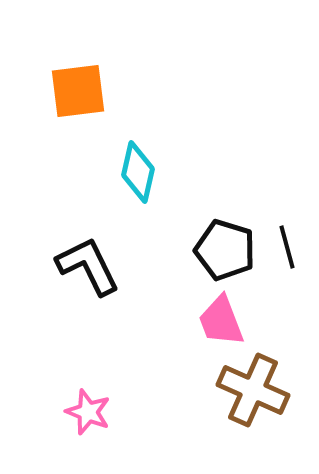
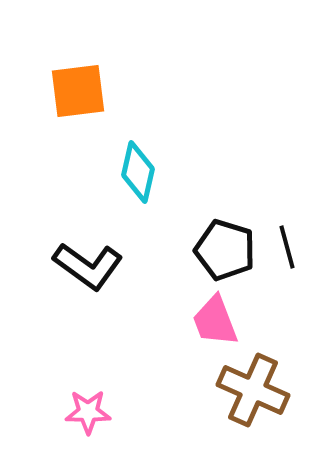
black L-shape: rotated 152 degrees clockwise
pink trapezoid: moved 6 px left
pink star: rotated 21 degrees counterclockwise
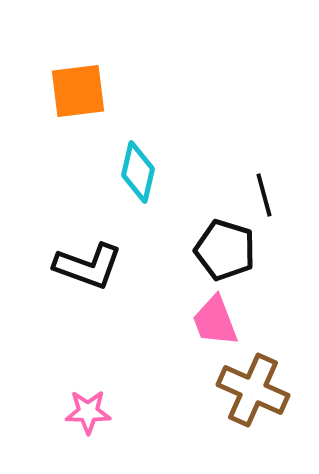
black line: moved 23 px left, 52 px up
black L-shape: rotated 16 degrees counterclockwise
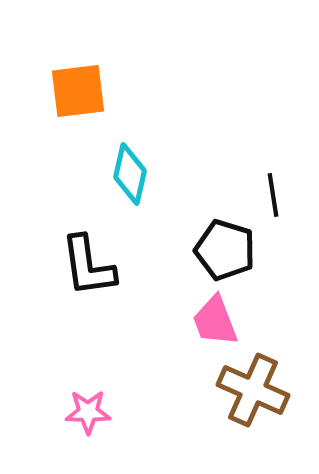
cyan diamond: moved 8 px left, 2 px down
black line: moved 9 px right; rotated 6 degrees clockwise
black L-shape: rotated 62 degrees clockwise
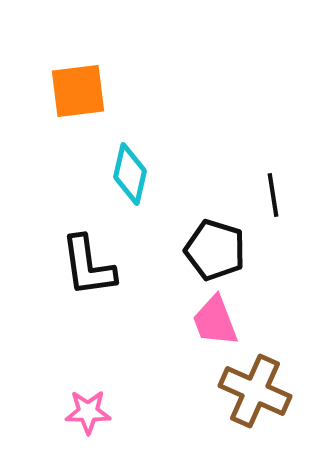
black pentagon: moved 10 px left
brown cross: moved 2 px right, 1 px down
